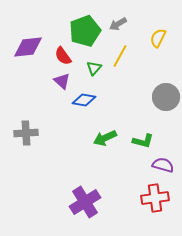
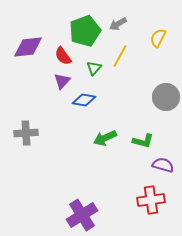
purple triangle: rotated 30 degrees clockwise
red cross: moved 4 px left, 2 px down
purple cross: moved 3 px left, 13 px down
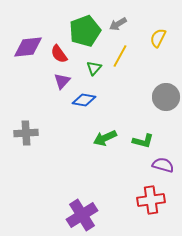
red semicircle: moved 4 px left, 2 px up
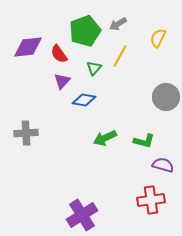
green L-shape: moved 1 px right
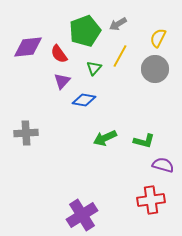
gray circle: moved 11 px left, 28 px up
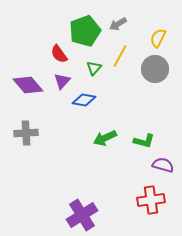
purple diamond: moved 38 px down; rotated 56 degrees clockwise
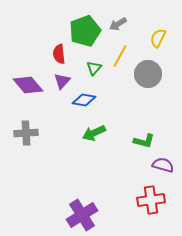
red semicircle: rotated 30 degrees clockwise
gray circle: moved 7 px left, 5 px down
green arrow: moved 11 px left, 5 px up
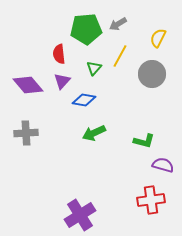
green pentagon: moved 1 px right, 2 px up; rotated 16 degrees clockwise
gray circle: moved 4 px right
purple cross: moved 2 px left
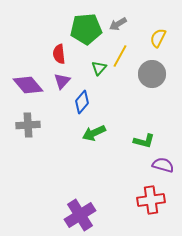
green triangle: moved 5 px right
blue diamond: moved 2 px left, 2 px down; rotated 60 degrees counterclockwise
gray cross: moved 2 px right, 8 px up
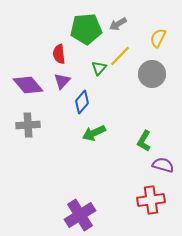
yellow line: rotated 15 degrees clockwise
green L-shape: rotated 105 degrees clockwise
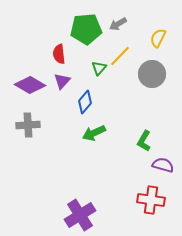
purple diamond: moved 2 px right; rotated 20 degrees counterclockwise
blue diamond: moved 3 px right
red cross: rotated 16 degrees clockwise
